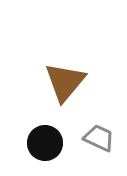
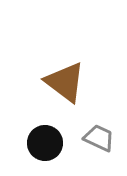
brown triangle: rotated 33 degrees counterclockwise
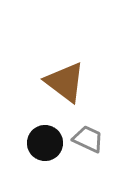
gray trapezoid: moved 11 px left, 1 px down
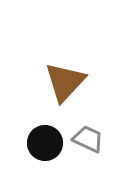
brown triangle: rotated 36 degrees clockwise
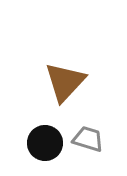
gray trapezoid: rotated 8 degrees counterclockwise
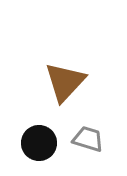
black circle: moved 6 px left
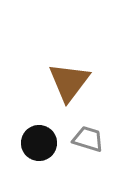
brown triangle: moved 4 px right; rotated 6 degrees counterclockwise
